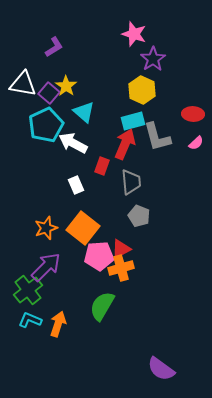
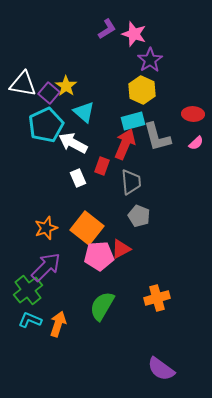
purple L-shape: moved 53 px right, 18 px up
purple star: moved 3 px left, 1 px down
white rectangle: moved 2 px right, 7 px up
orange square: moved 4 px right
orange cross: moved 36 px right, 30 px down
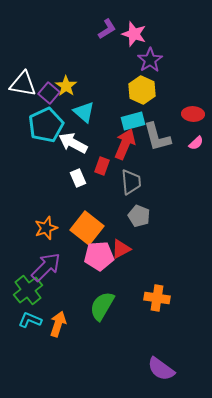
orange cross: rotated 25 degrees clockwise
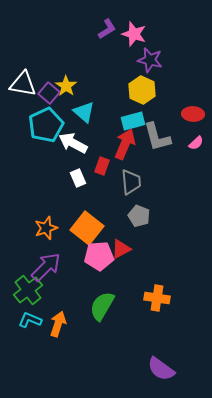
purple star: rotated 25 degrees counterclockwise
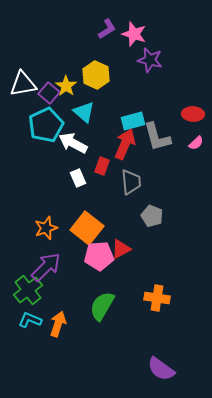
white triangle: rotated 20 degrees counterclockwise
yellow hexagon: moved 46 px left, 15 px up
gray pentagon: moved 13 px right
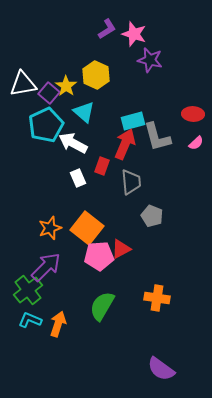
orange star: moved 4 px right
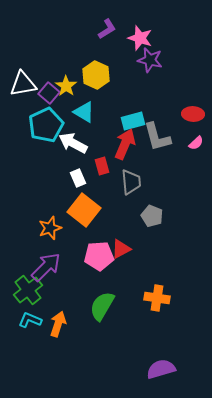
pink star: moved 6 px right, 4 px down
cyan triangle: rotated 10 degrees counterclockwise
red rectangle: rotated 36 degrees counterclockwise
orange square: moved 3 px left, 18 px up
purple semicircle: rotated 128 degrees clockwise
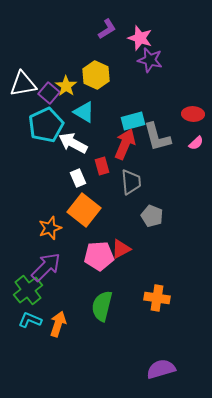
green semicircle: rotated 16 degrees counterclockwise
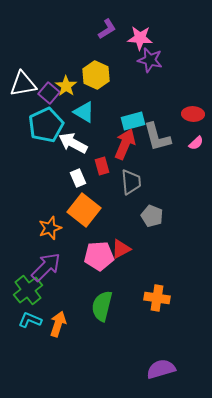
pink star: rotated 15 degrees counterclockwise
